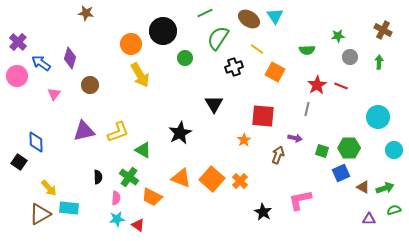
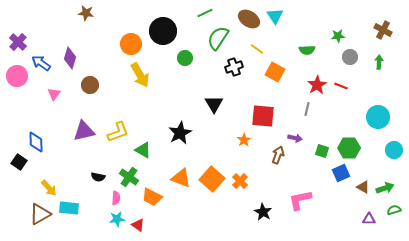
black semicircle at (98, 177): rotated 104 degrees clockwise
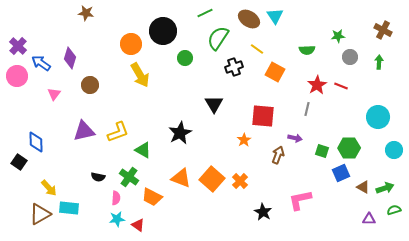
purple cross at (18, 42): moved 4 px down
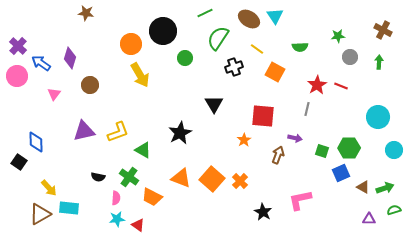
green semicircle at (307, 50): moved 7 px left, 3 px up
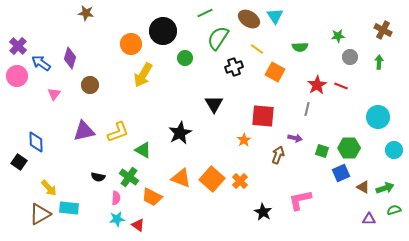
yellow arrow at (140, 75): moved 3 px right; rotated 60 degrees clockwise
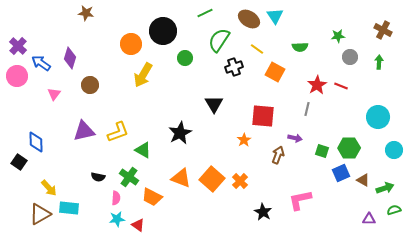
green semicircle at (218, 38): moved 1 px right, 2 px down
brown triangle at (363, 187): moved 7 px up
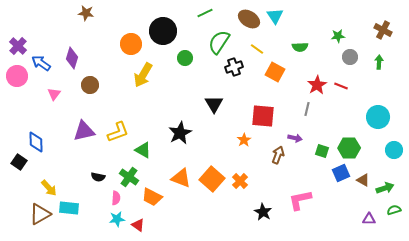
green semicircle at (219, 40): moved 2 px down
purple diamond at (70, 58): moved 2 px right
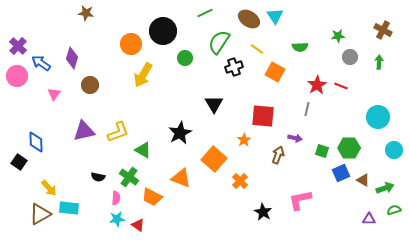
orange square at (212, 179): moved 2 px right, 20 px up
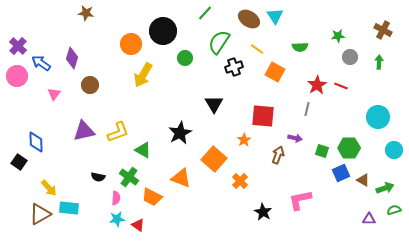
green line at (205, 13): rotated 21 degrees counterclockwise
